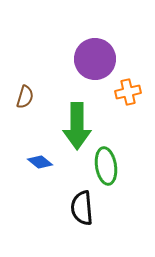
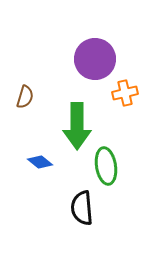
orange cross: moved 3 px left, 1 px down
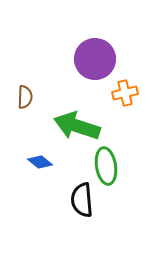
brown semicircle: rotated 15 degrees counterclockwise
green arrow: rotated 108 degrees clockwise
black semicircle: moved 8 px up
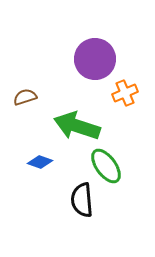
orange cross: rotated 10 degrees counterclockwise
brown semicircle: rotated 110 degrees counterclockwise
blue diamond: rotated 20 degrees counterclockwise
green ellipse: rotated 27 degrees counterclockwise
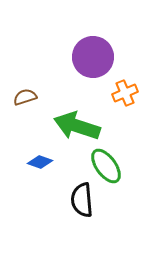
purple circle: moved 2 px left, 2 px up
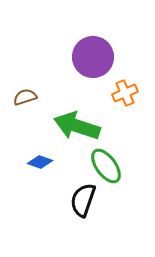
black semicircle: moved 1 px right; rotated 24 degrees clockwise
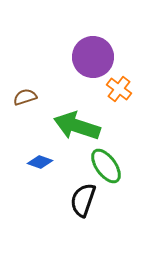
orange cross: moved 6 px left, 4 px up; rotated 30 degrees counterclockwise
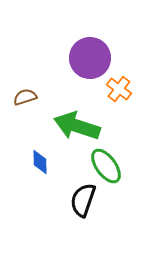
purple circle: moved 3 px left, 1 px down
blue diamond: rotated 70 degrees clockwise
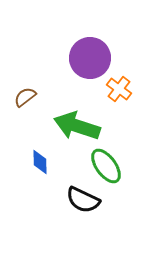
brown semicircle: rotated 20 degrees counterclockwise
black semicircle: rotated 84 degrees counterclockwise
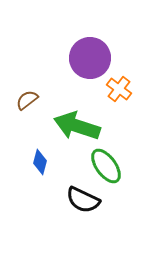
brown semicircle: moved 2 px right, 3 px down
blue diamond: rotated 15 degrees clockwise
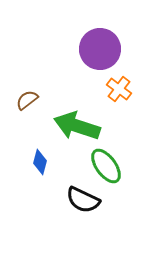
purple circle: moved 10 px right, 9 px up
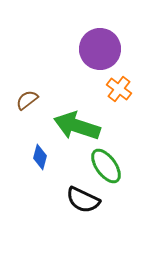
blue diamond: moved 5 px up
